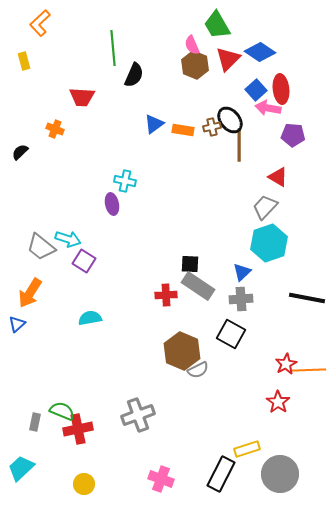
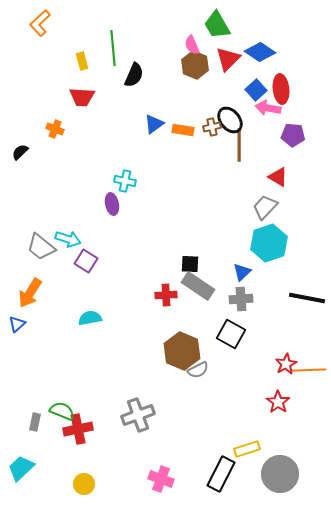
yellow rectangle at (24, 61): moved 58 px right
purple square at (84, 261): moved 2 px right
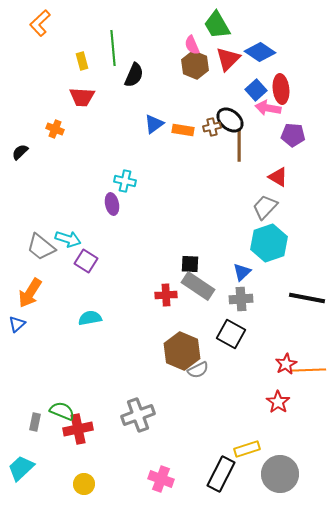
black ellipse at (230, 120): rotated 12 degrees counterclockwise
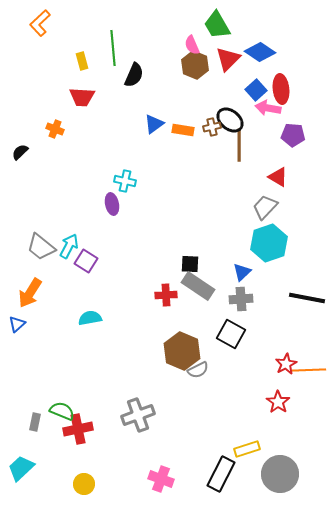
cyan arrow at (68, 239): moved 1 px right, 7 px down; rotated 80 degrees counterclockwise
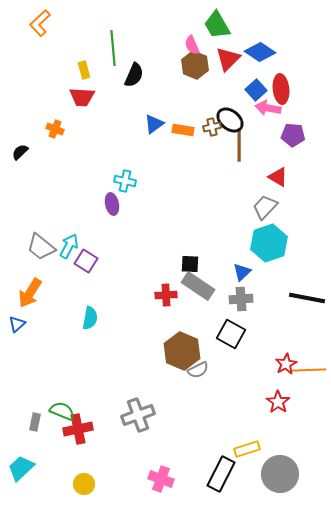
yellow rectangle at (82, 61): moved 2 px right, 9 px down
cyan semicircle at (90, 318): rotated 110 degrees clockwise
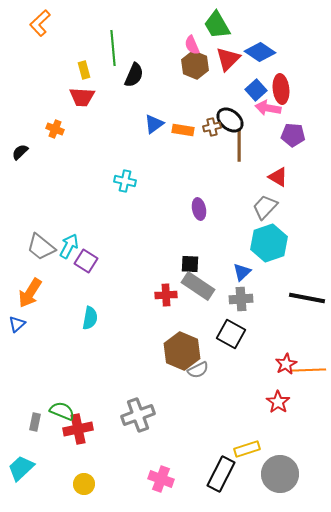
purple ellipse at (112, 204): moved 87 px right, 5 px down
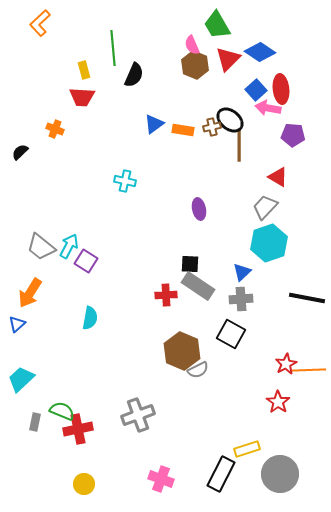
cyan trapezoid at (21, 468): moved 89 px up
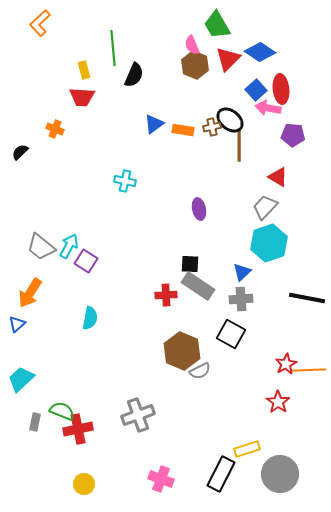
gray semicircle at (198, 370): moved 2 px right, 1 px down
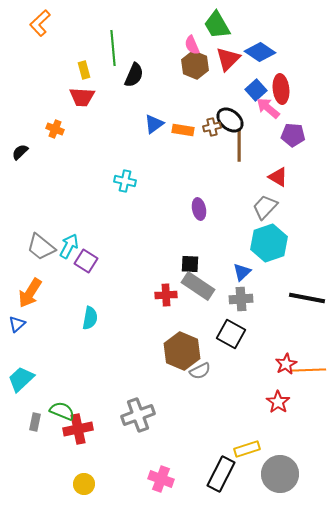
pink arrow at (268, 108): rotated 30 degrees clockwise
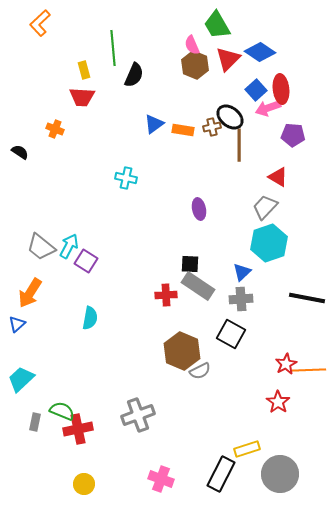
pink arrow at (268, 108): rotated 60 degrees counterclockwise
black ellipse at (230, 120): moved 3 px up
black semicircle at (20, 152): rotated 78 degrees clockwise
cyan cross at (125, 181): moved 1 px right, 3 px up
